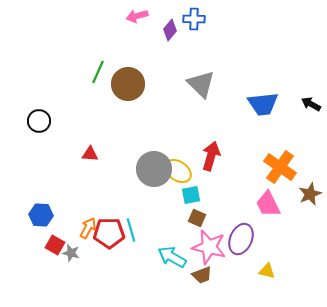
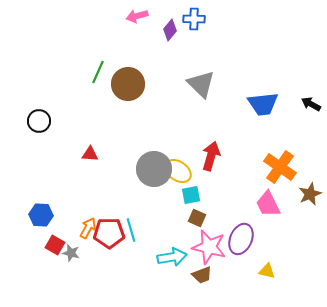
cyan arrow: rotated 140 degrees clockwise
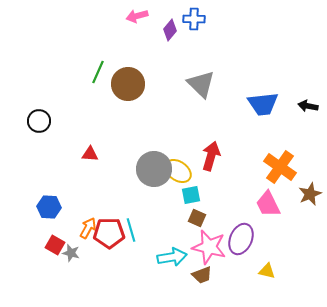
black arrow: moved 3 px left, 2 px down; rotated 18 degrees counterclockwise
blue hexagon: moved 8 px right, 8 px up
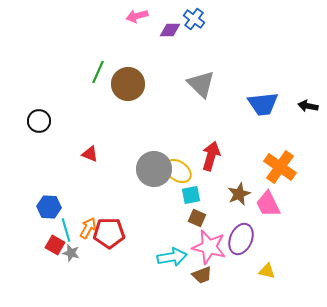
blue cross: rotated 35 degrees clockwise
purple diamond: rotated 50 degrees clockwise
red triangle: rotated 18 degrees clockwise
brown star: moved 71 px left
cyan line: moved 65 px left
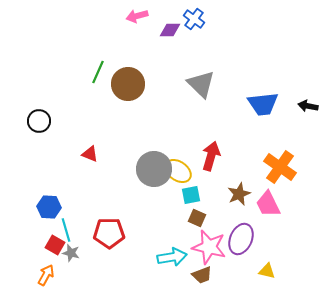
orange arrow: moved 42 px left, 47 px down
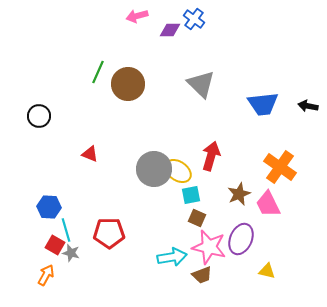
black circle: moved 5 px up
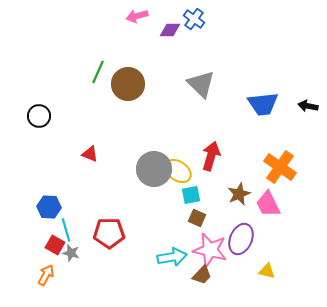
pink star: moved 1 px right, 3 px down
brown trapezoid: rotated 25 degrees counterclockwise
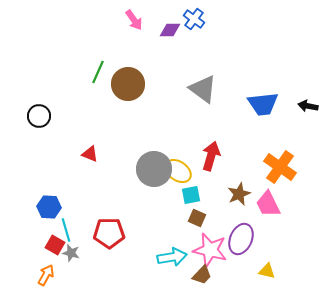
pink arrow: moved 3 px left, 4 px down; rotated 110 degrees counterclockwise
gray triangle: moved 2 px right, 5 px down; rotated 8 degrees counterclockwise
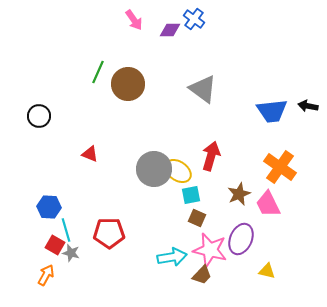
blue trapezoid: moved 9 px right, 7 px down
